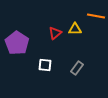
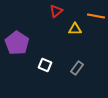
red triangle: moved 1 px right, 22 px up
white square: rotated 16 degrees clockwise
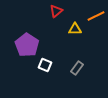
orange line: rotated 36 degrees counterclockwise
purple pentagon: moved 10 px right, 2 px down
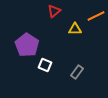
red triangle: moved 2 px left
gray rectangle: moved 4 px down
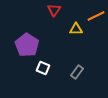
red triangle: moved 1 px up; rotated 16 degrees counterclockwise
yellow triangle: moved 1 px right
white square: moved 2 px left, 3 px down
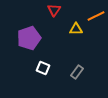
purple pentagon: moved 2 px right, 7 px up; rotated 20 degrees clockwise
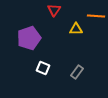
orange line: rotated 30 degrees clockwise
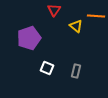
yellow triangle: moved 3 px up; rotated 40 degrees clockwise
white square: moved 4 px right
gray rectangle: moved 1 px left, 1 px up; rotated 24 degrees counterclockwise
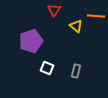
purple pentagon: moved 2 px right, 3 px down
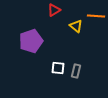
red triangle: rotated 24 degrees clockwise
white square: moved 11 px right; rotated 16 degrees counterclockwise
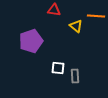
red triangle: rotated 40 degrees clockwise
gray rectangle: moved 1 px left, 5 px down; rotated 16 degrees counterclockwise
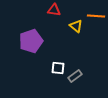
gray rectangle: rotated 56 degrees clockwise
